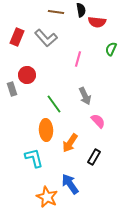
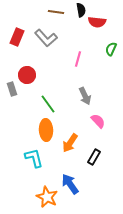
green line: moved 6 px left
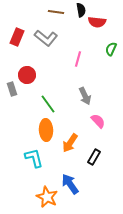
gray L-shape: rotated 10 degrees counterclockwise
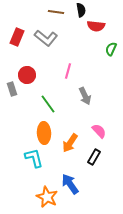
red semicircle: moved 1 px left, 4 px down
pink line: moved 10 px left, 12 px down
pink semicircle: moved 1 px right, 10 px down
orange ellipse: moved 2 px left, 3 px down
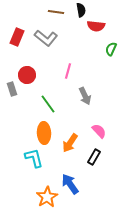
orange star: rotated 15 degrees clockwise
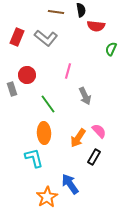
orange arrow: moved 8 px right, 5 px up
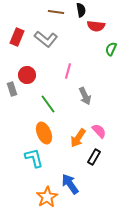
gray L-shape: moved 1 px down
orange ellipse: rotated 20 degrees counterclockwise
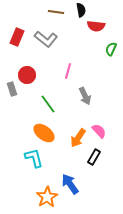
orange ellipse: rotated 30 degrees counterclockwise
